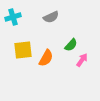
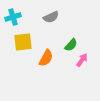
yellow square: moved 8 px up
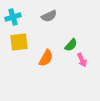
gray semicircle: moved 2 px left, 1 px up
yellow square: moved 4 px left
pink arrow: rotated 120 degrees clockwise
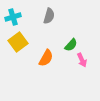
gray semicircle: rotated 49 degrees counterclockwise
yellow square: moved 1 px left; rotated 30 degrees counterclockwise
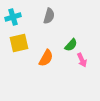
yellow square: moved 1 px right, 1 px down; rotated 24 degrees clockwise
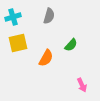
yellow square: moved 1 px left
pink arrow: moved 25 px down
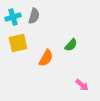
gray semicircle: moved 15 px left
pink arrow: rotated 24 degrees counterclockwise
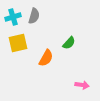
green semicircle: moved 2 px left, 2 px up
pink arrow: rotated 32 degrees counterclockwise
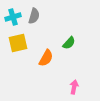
pink arrow: moved 8 px left, 2 px down; rotated 88 degrees counterclockwise
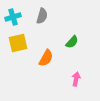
gray semicircle: moved 8 px right
green semicircle: moved 3 px right, 1 px up
pink arrow: moved 2 px right, 8 px up
